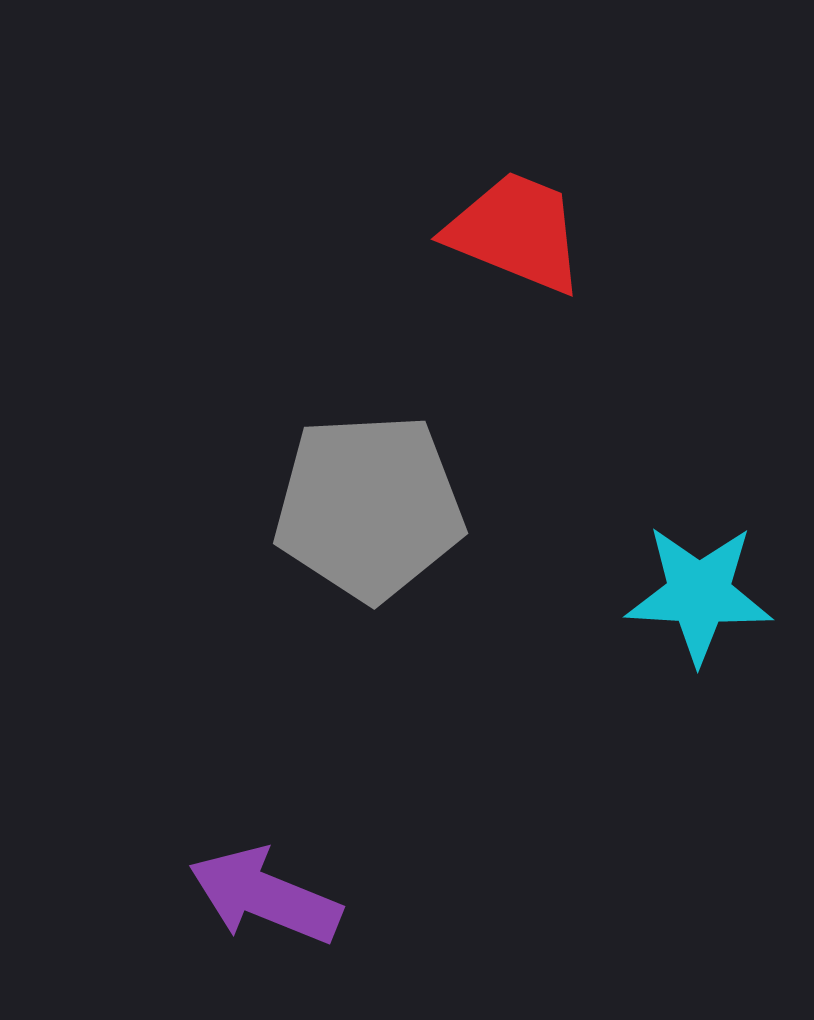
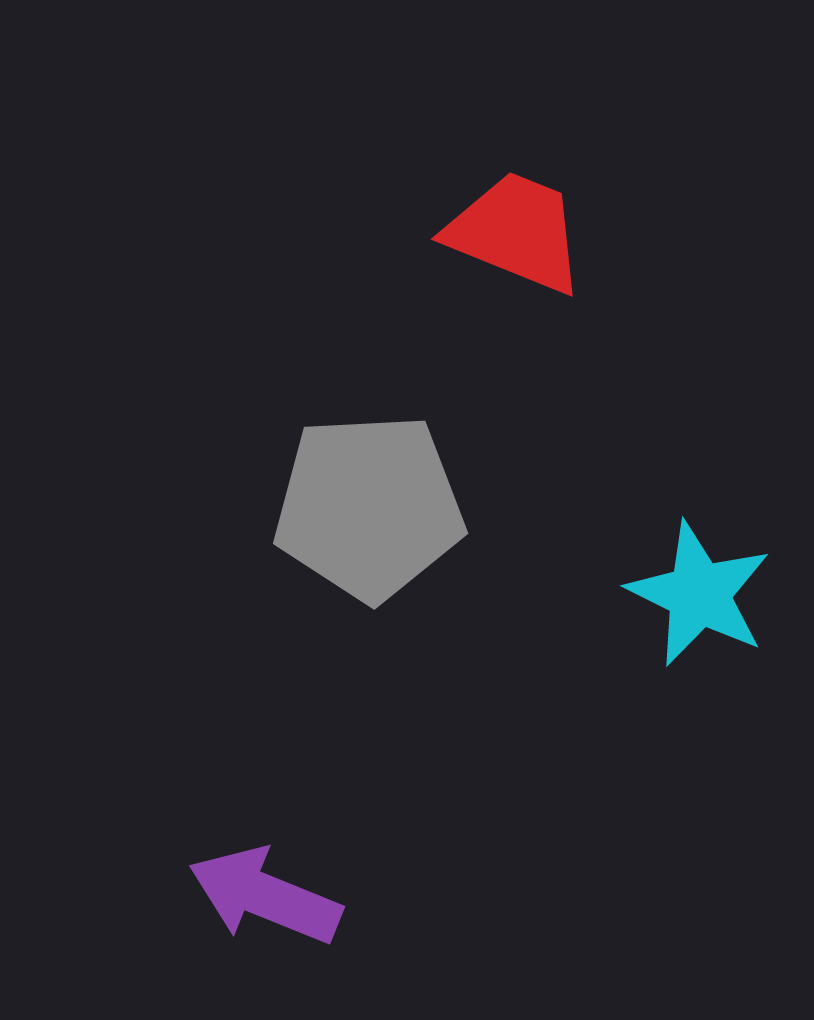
cyan star: rotated 23 degrees clockwise
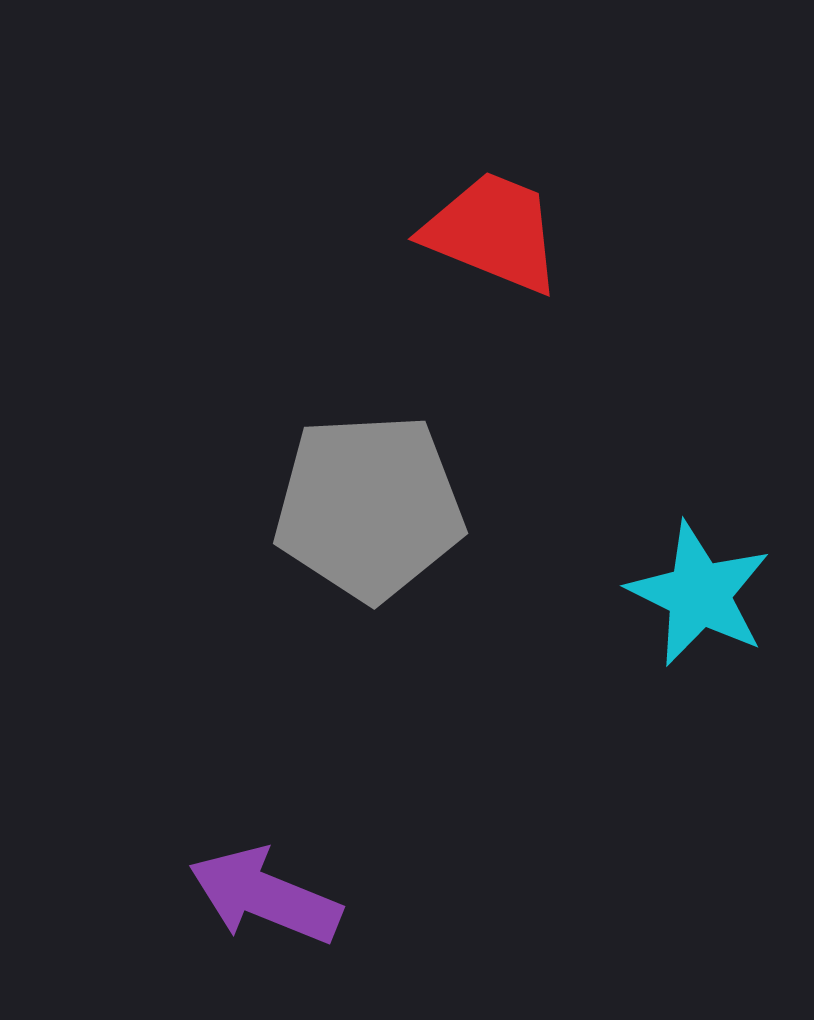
red trapezoid: moved 23 px left
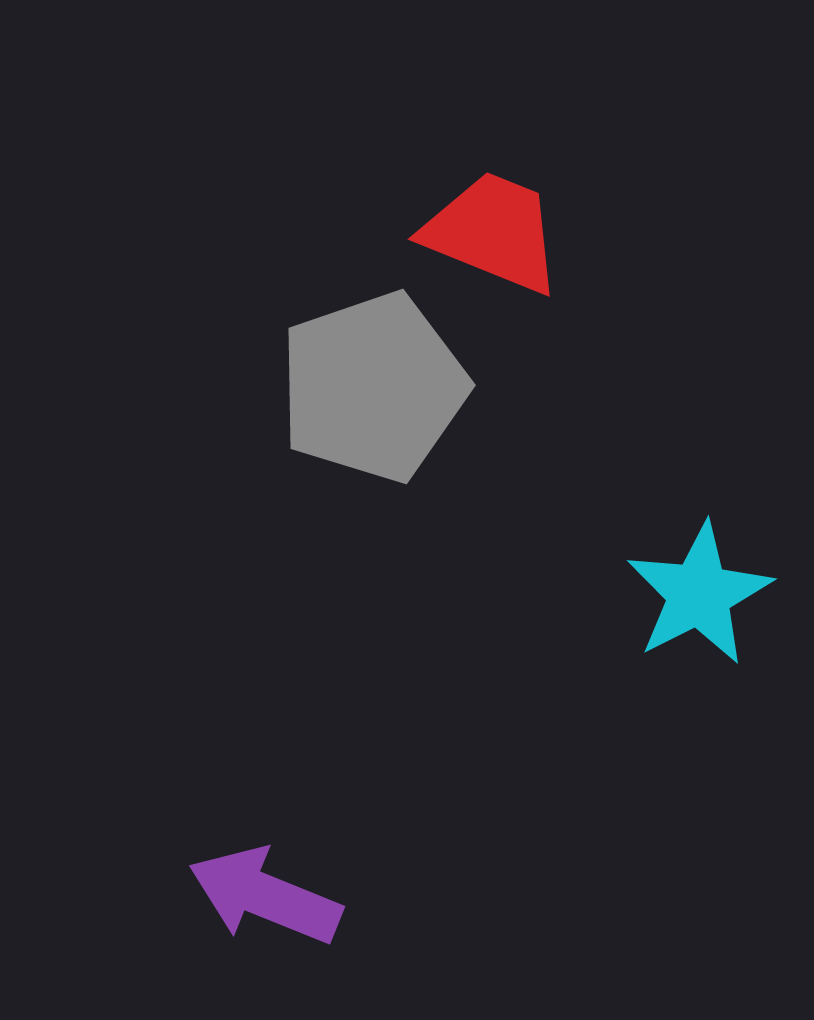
gray pentagon: moved 4 px right, 120 px up; rotated 16 degrees counterclockwise
cyan star: rotated 19 degrees clockwise
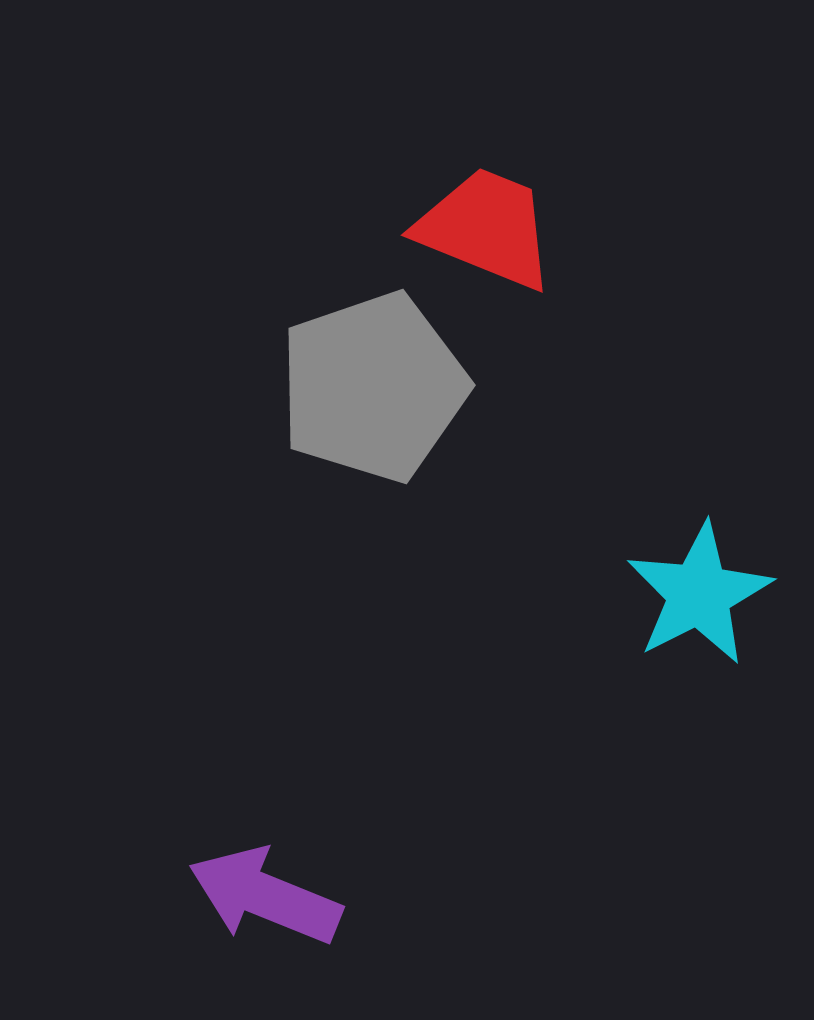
red trapezoid: moved 7 px left, 4 px up
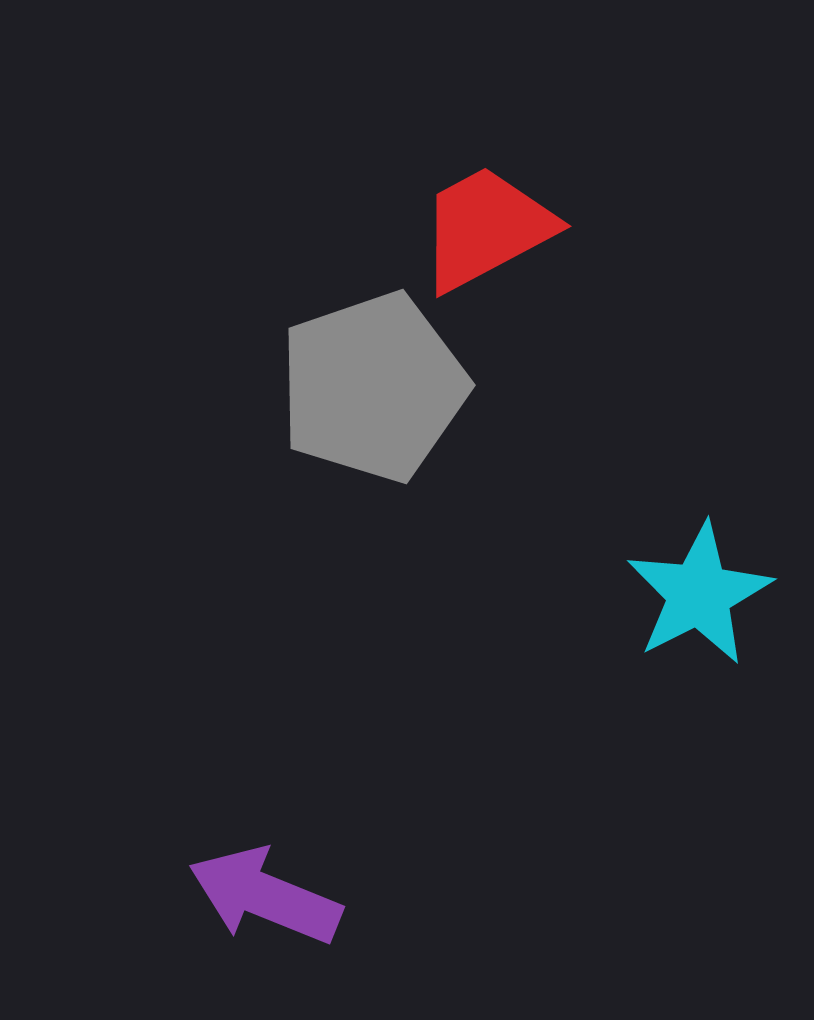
red trapezoid: rotated 50 degrees counterclockwise
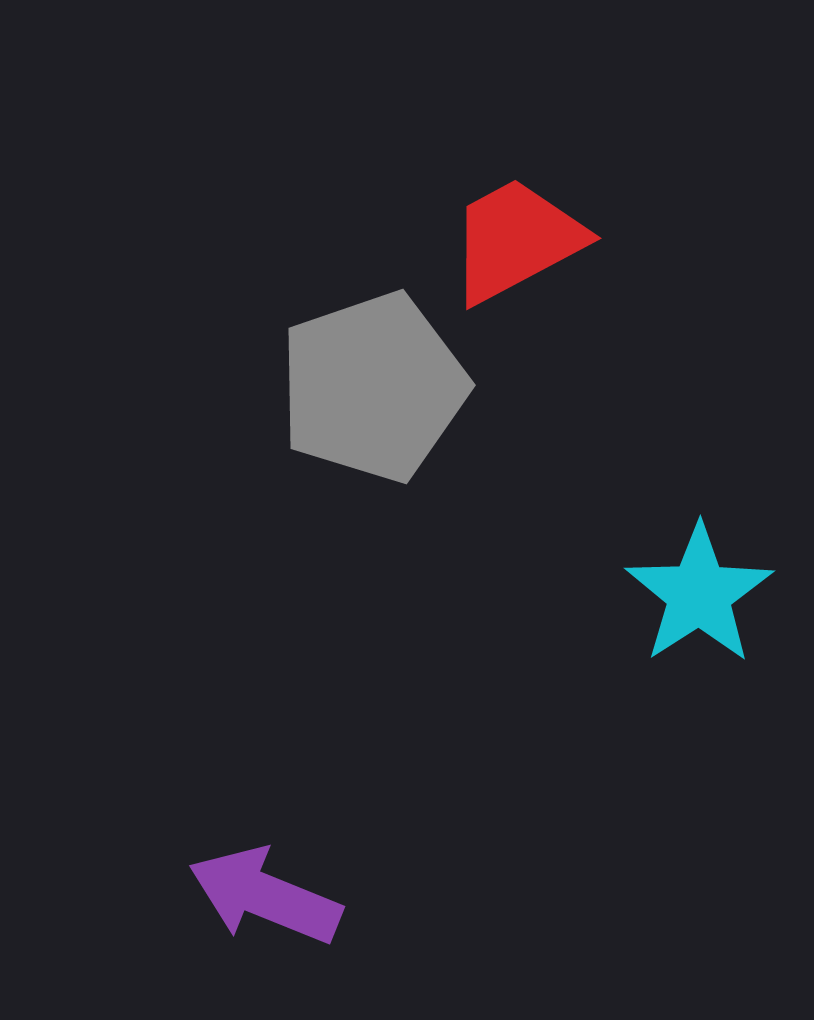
red trapezoid: moved 30 px right, 12 px down
cyan star: rotated 6 degrees counterclockwise
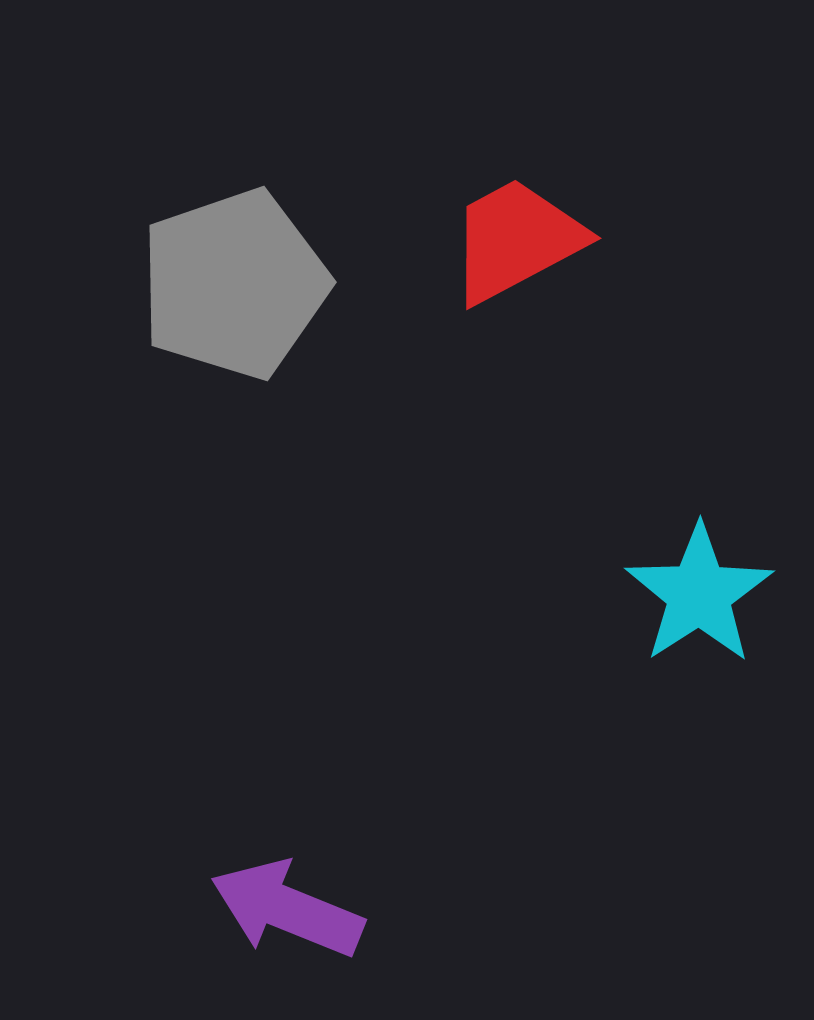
gray pentagon: moved 139 px left, 103 px up
purple arrow: moved 22 px right, 13 px down
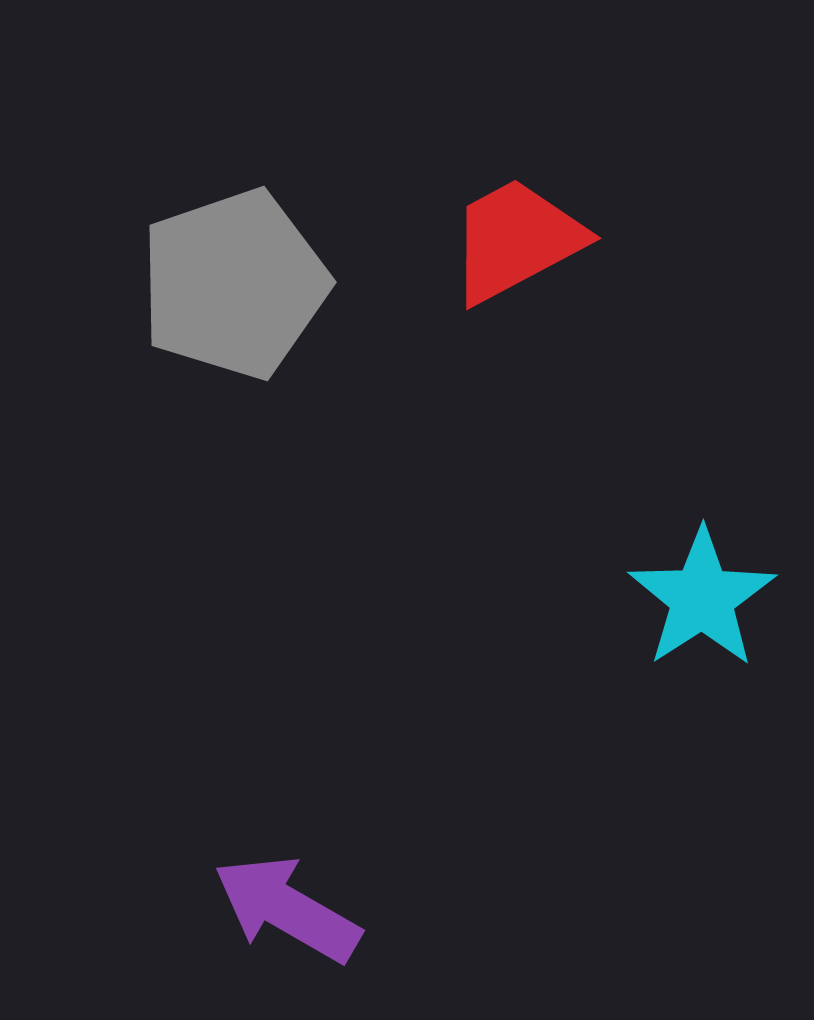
cyan star: moved 3 px right, 4 px down
purple arrow: rotated 8 degrees clockwise
